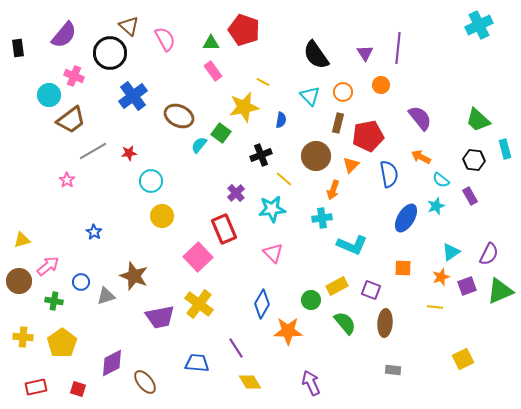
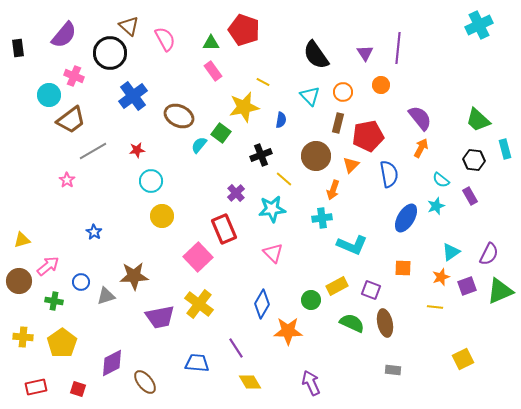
red star at (129, 153): moved 8 px right, 3 px up
orange arrow at (421, 157): moved 9 px up; rotated 90 degrees clockwise
brown star at (134, 276): rotated 24 degrees counterclockwise
green semicircle at (345, 323): moved 7 px right; rotated 25 degrees counterclockwise
brown ellipse at (385, 323): rotated 16 degrees counterclockwise
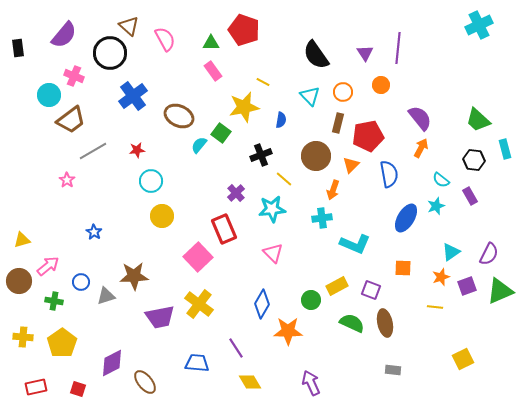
cyan L-shape at (352, 245): moved 3 px right, 1 px up
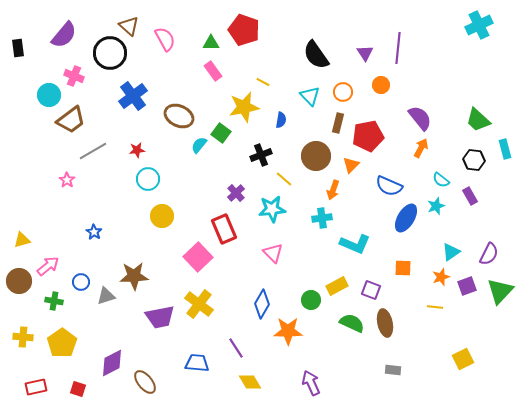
blue semicircle at (389, 174): moved 12 px down; rotated 124 degrees clockwise
cyan circle at (151, 181): moved 3 px left, 2 px up
green triangle at (500, 291): rotated 24 degrees counterclockwise
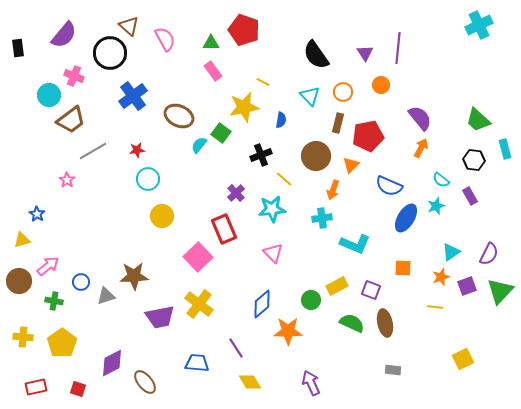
blue star at (94, 232): moved 57 px left, 18 px up
blue diamond at (262, 304): rotated 20 degrees clockwise
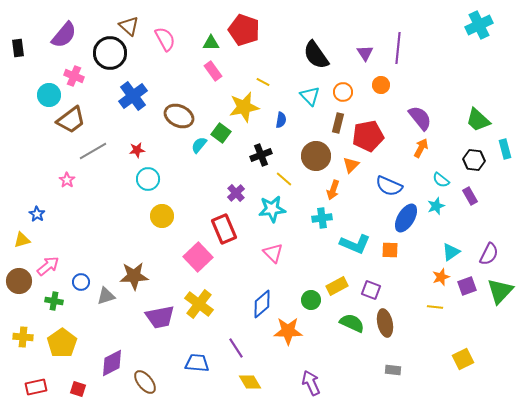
orange square at (403, 268): moved 13 px left, 18 px up
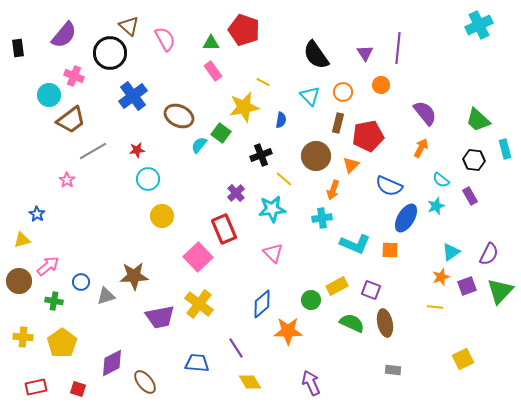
purple semicircle at (420, 118): moved 5 px right, 5 px up
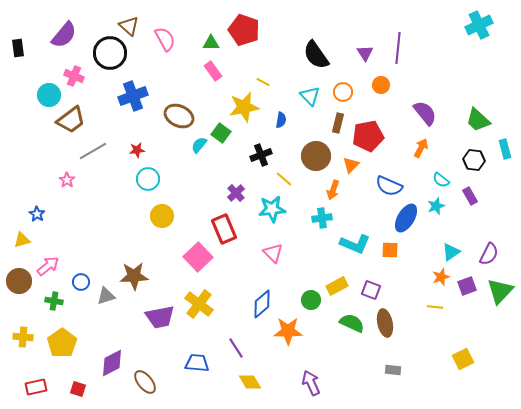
blue cross at (133, 96): rotated 16 degrees clockwise
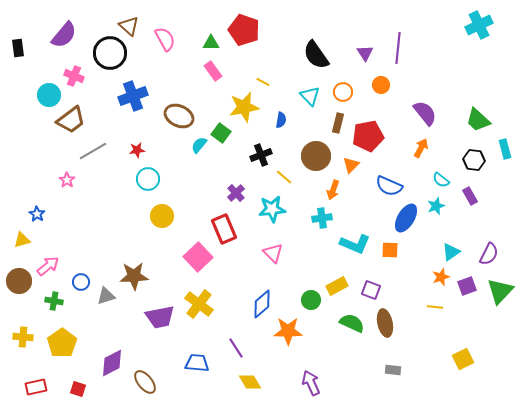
yellow line at (284, 179): moved 2 px up
